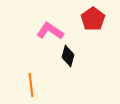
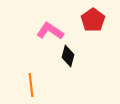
red pentagon: moved 1 px down
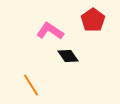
black diamond: rotated 50 degrees counterclockwise
orange line: rotated 25 degrees counterclockwise
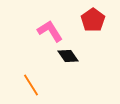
pink L-shape: rotated 24 degrees clockwise
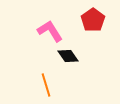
orange line: moved 15 px right; rotated 15 degrees clockwise
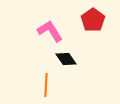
black diamond: moved 2 px left, 3 px down
orange line: rotated 20 degrees clockwise
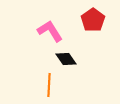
orange line: moved 3 px right
